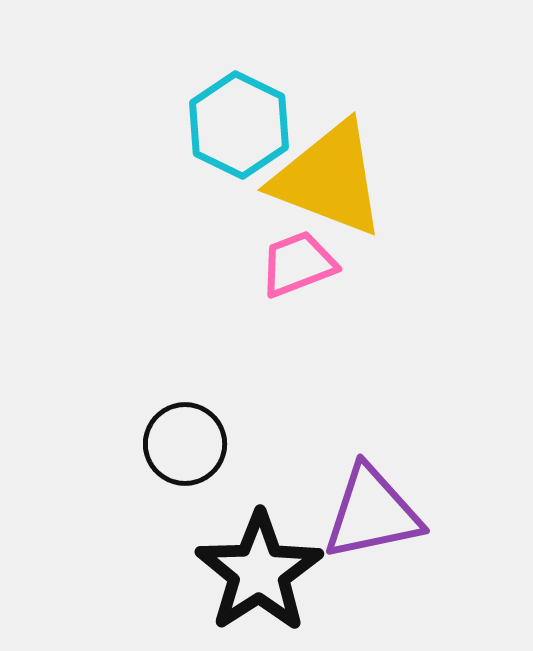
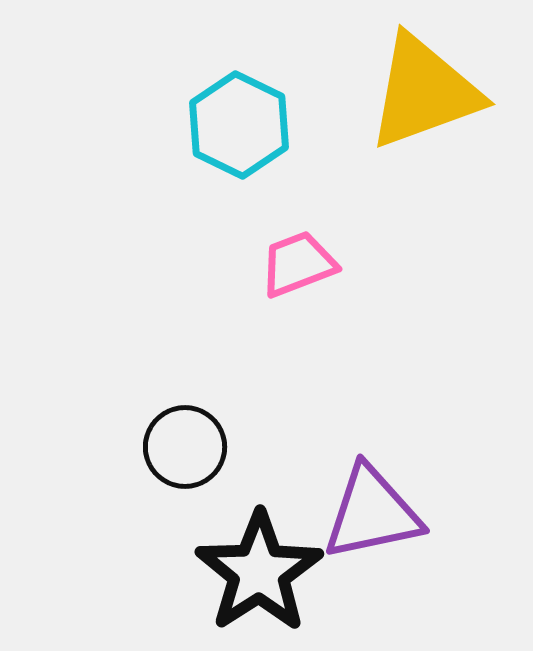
yellow triangle: moved 95 px right, 87 px up; rotated 41 degrees counterclockwise
black circle: moved 3 px down
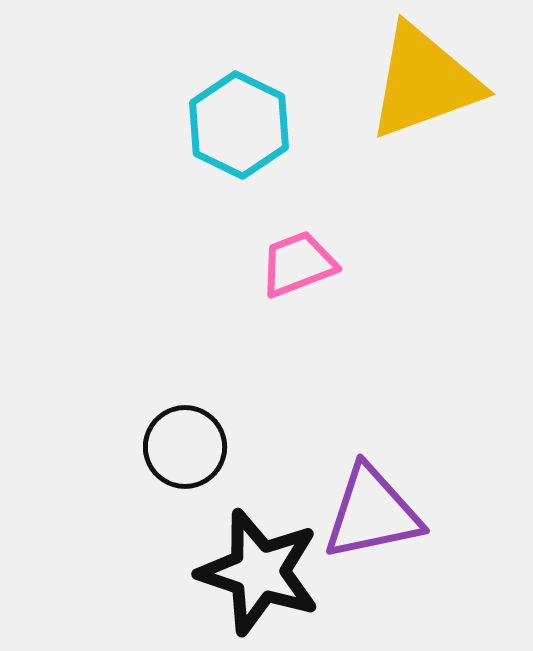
yellow triangle: moved 10 px up
black star: rotated 21 degrees counterclockwise
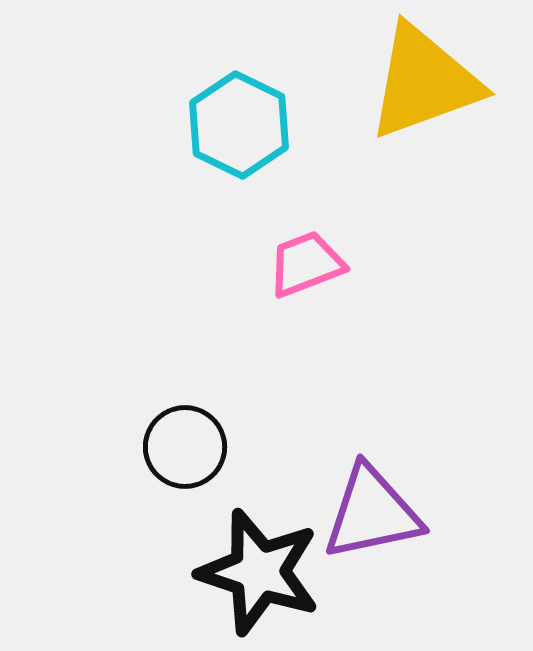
pink trapezoid: moved 8 px right
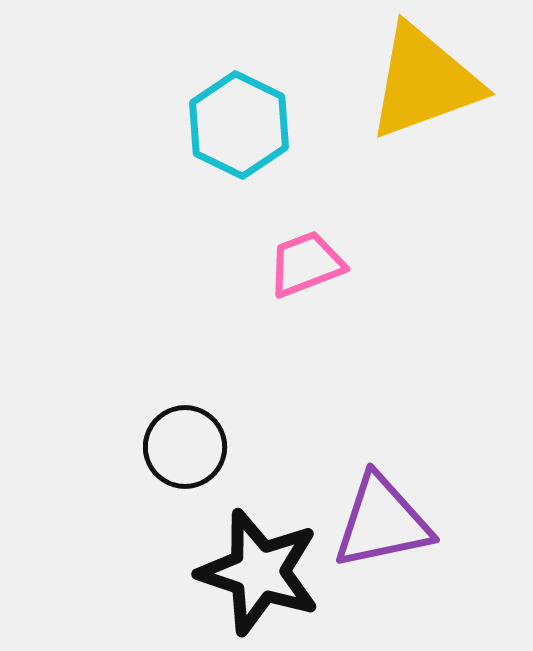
purple triangle: moved 10 px right, 9 px down
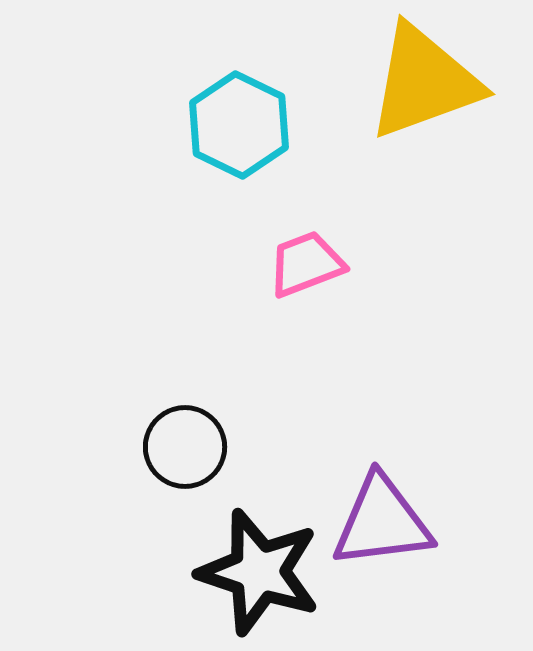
purple triangle: rotated 5 degrees clockwise
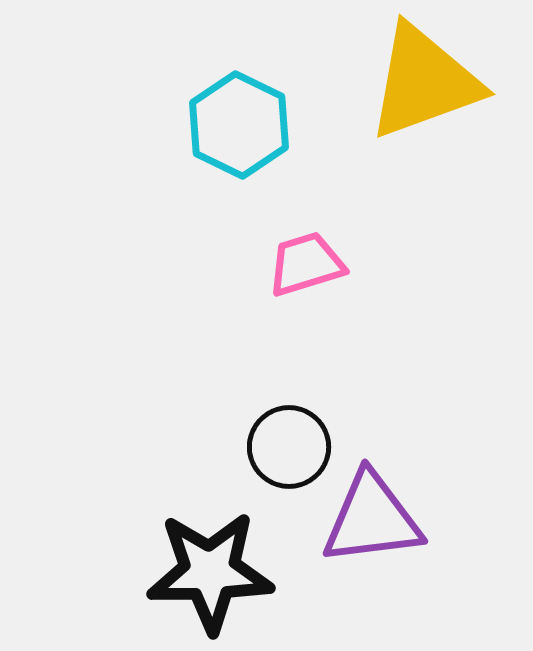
pink trapezoid: rotated 4 degrees clockwise
black circle: moved 104 px right
purple triangle: moved 10 px left, 3 px up
black star: moved 49 px left; rotated 19 degrees counterclockwise
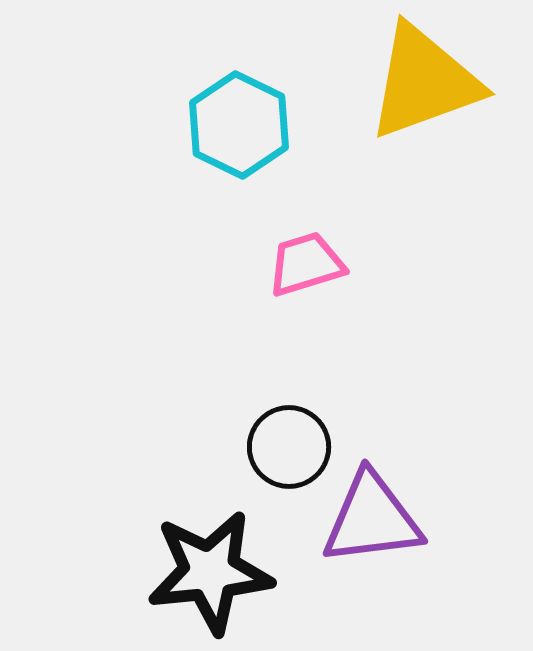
black star: rotated 5 degrees counterclockwise
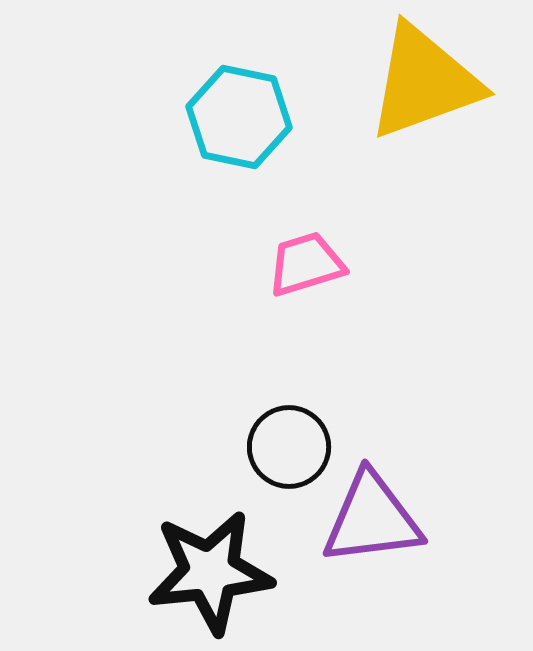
cyan hexagon: moved 8 px up; rotated 14 degrees counterclockwise
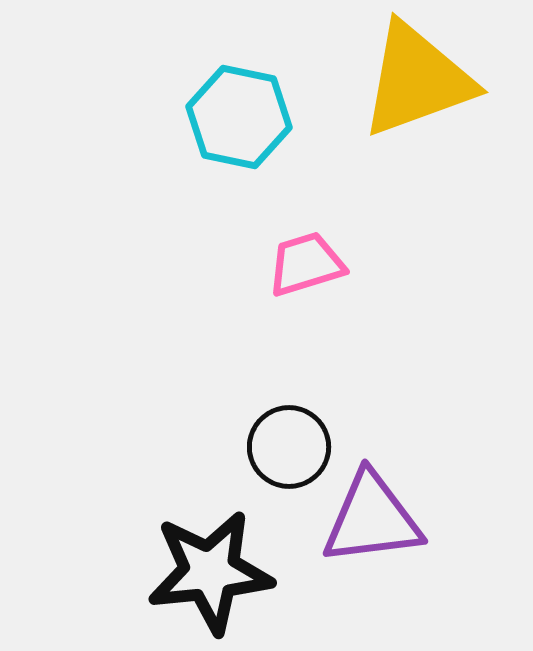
yellow triangle: moved 7 px left, 2 px up
